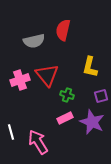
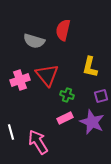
gray semicircle: rotated 30 degrees clockwise
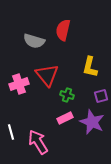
pink cross: moved 1 px left, 4 px down
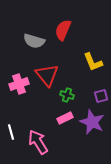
red semicircle: rotated 10 degrees clockwise
yellow L-shape: moved 3 px right, 5 px up; rotated 35 degrees counterclockwise
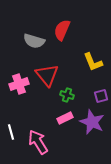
red semicircle: moved 1 px left
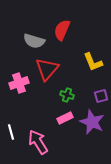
red triangle: moved 6 px up; rotated 20 degrees clockwise
pink cross: moved 1 px up
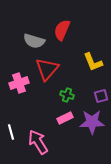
purple star: rotated 25 degrees counterclockwise
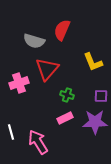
purple square: rotated 16 degrees clockwise
purple star: moved 3 px right
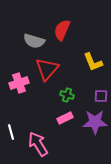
pink arrow: moved 2 px down
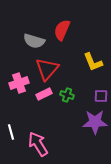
pink rectangle: moved 21 px left, 24 px up
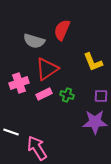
red triangle: rotated 15 degrees clockwise
white line: rotated 56 degrees counterclockwise
pink arrow: moved 1 px left, 4 px down
